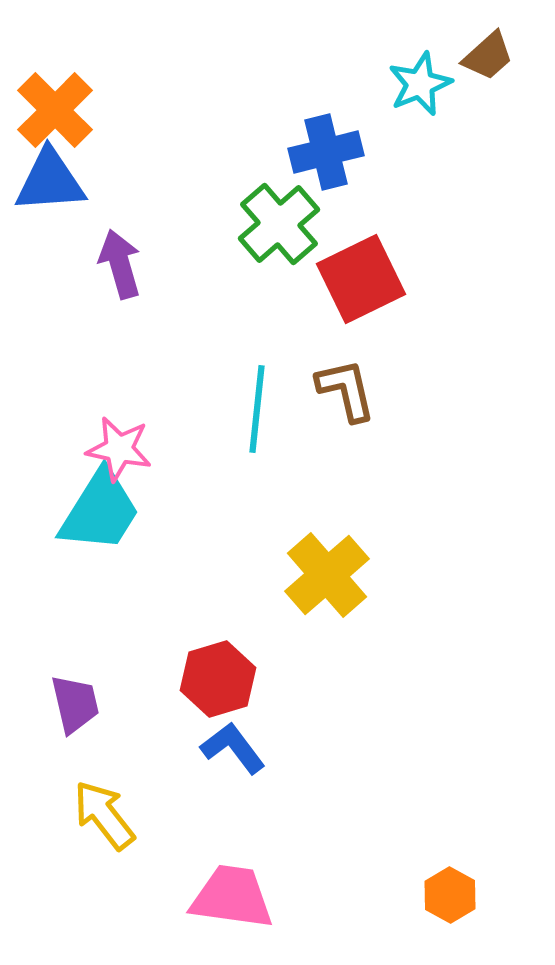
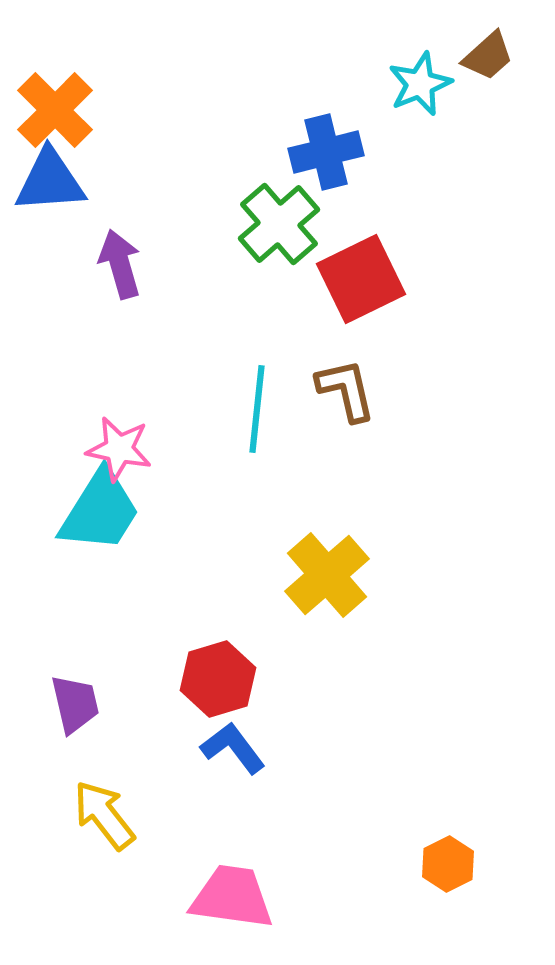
orange hexagon: moved 2 px left, 31 px up; rotated 4 degrees clockwise
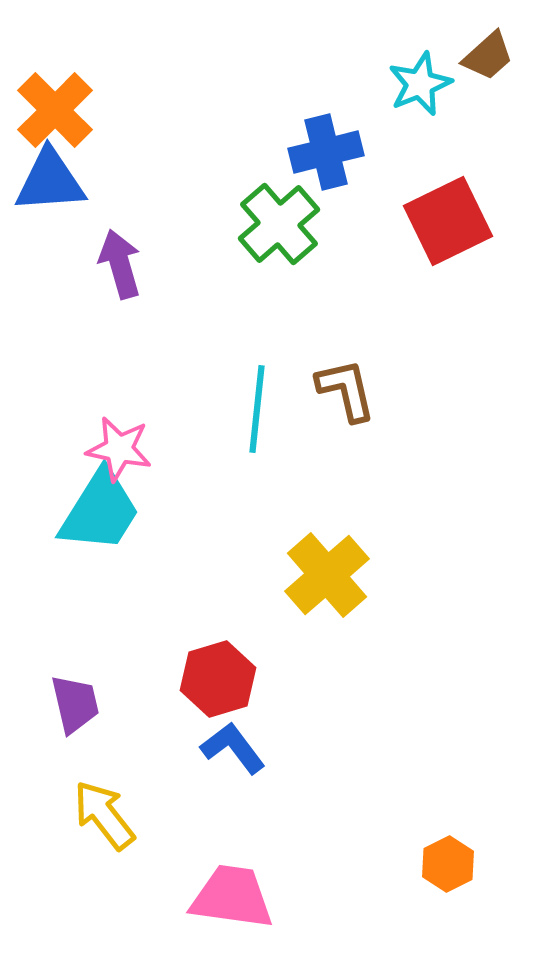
red square: moved 87 px right, 58 px up
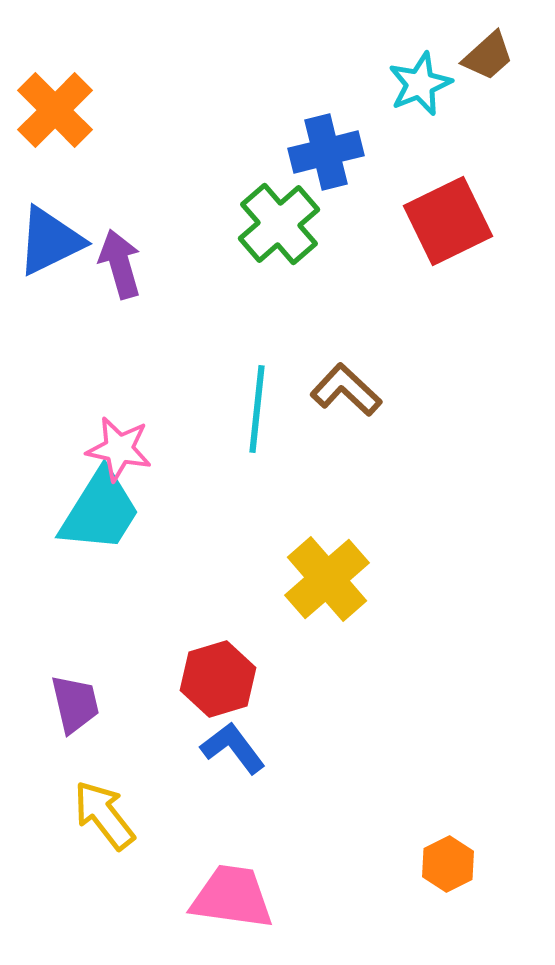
blue triangle: moved 60 px down; rotated 22 degrees counterclockwise
brown L-shape: rotated 34 degrees counterclockwise
yellow cross: moved 4 px down
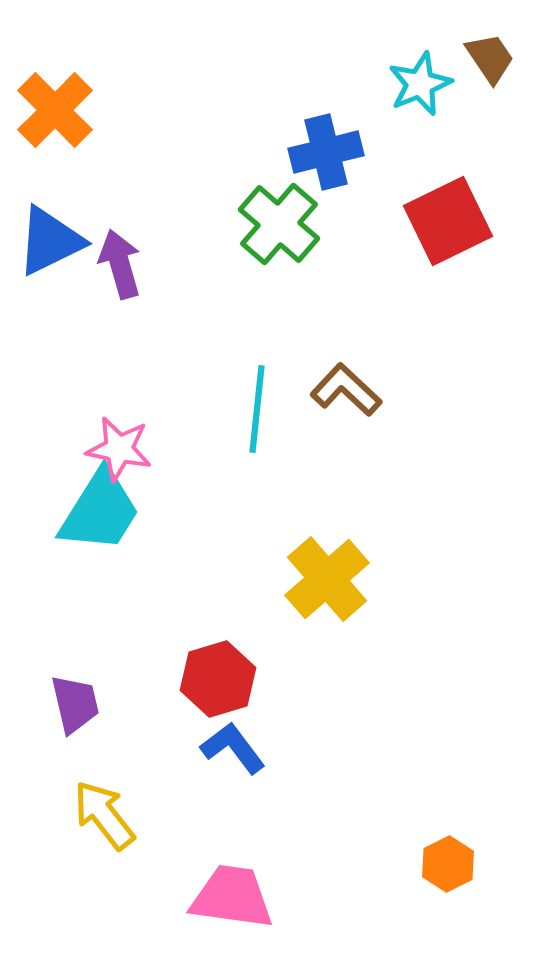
brown trapezoid: moved 2 px right, 2 px down; rotated 82 degrees counterclockwise
green cross: rotated 8 degrees counterclockwise
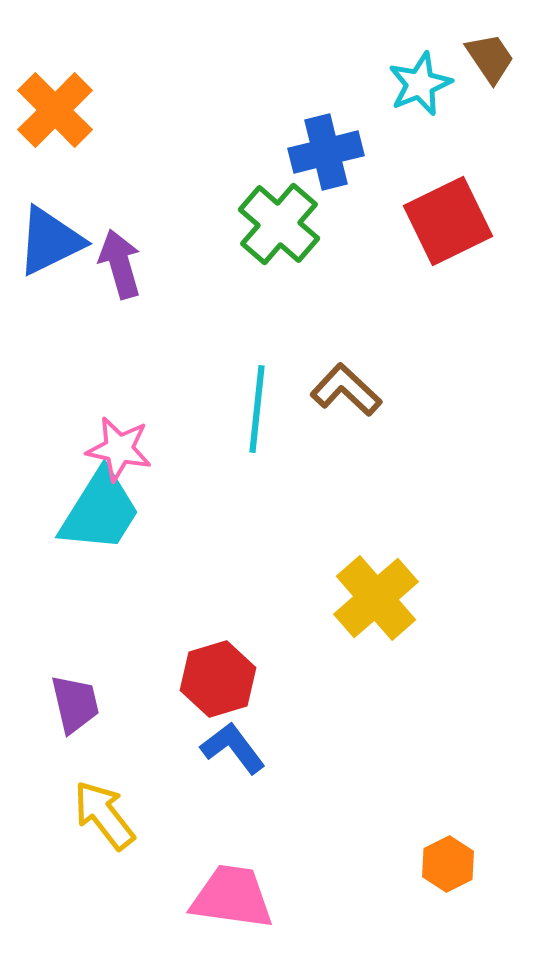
yellow cross: moved 49 px right, 19 px down
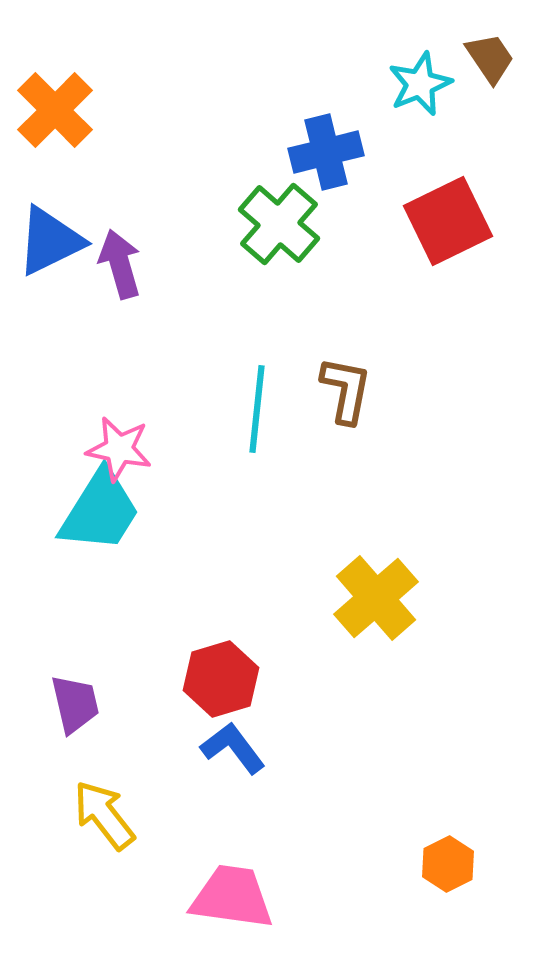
brown L-shape: rotated 58 degrees clockwise
red hexagon: moved 3 px right
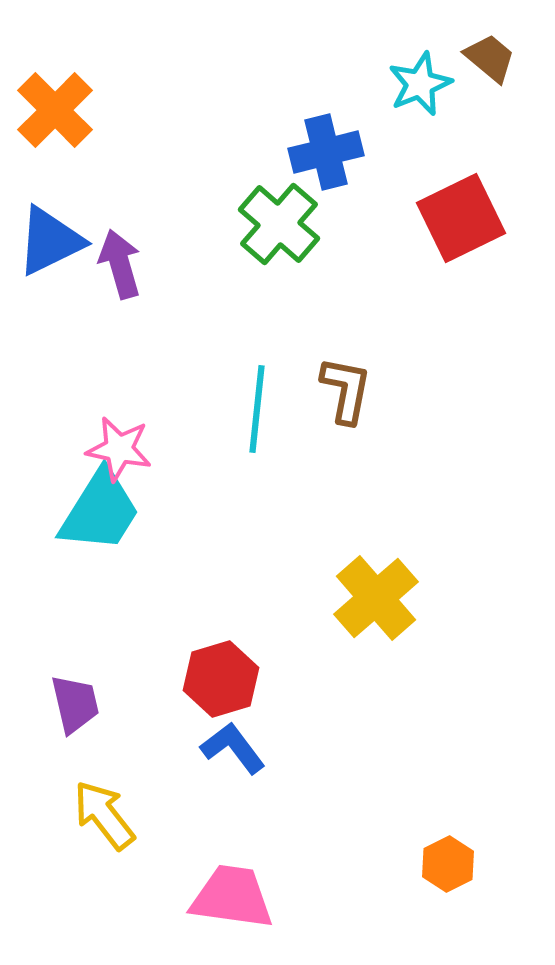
brown trapezoid: rotated 16 degrees counterclockwise
red square: moved 13 px right, 3 px up
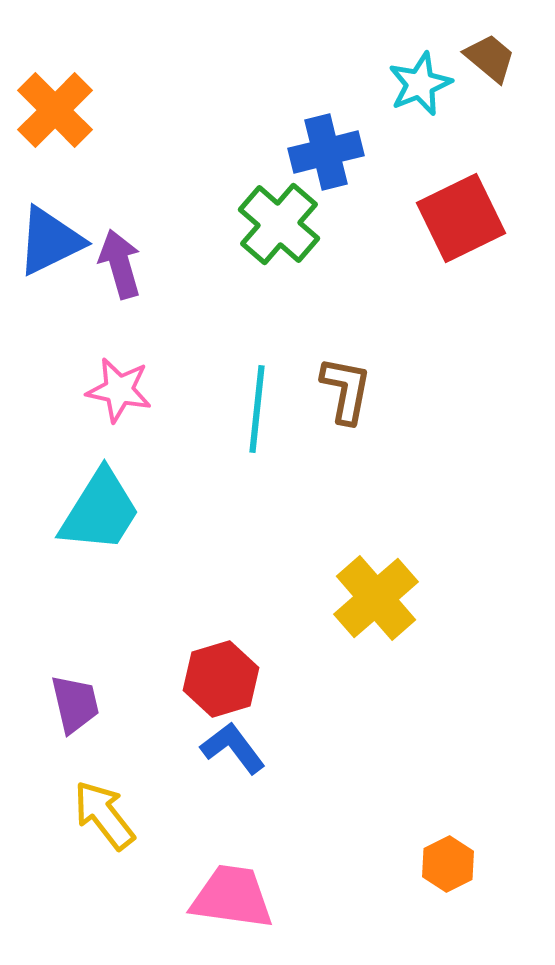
pink star: moved 59 px up
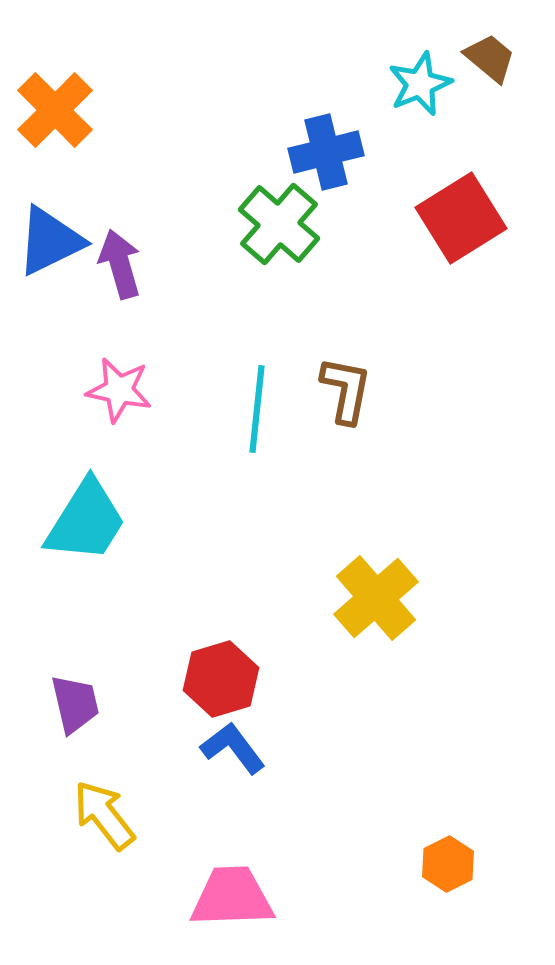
red square: rotated 6 degrees counterclockwise
cyan trapezoid: moved 14 px left, 10 px down
pink trapezoid: rotated 10 degrees counterclockwise
